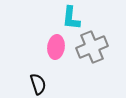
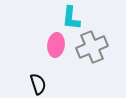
pink ellipse: moved 2 px up
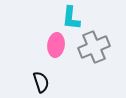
gray cross: moved 2 px right
black semicircle: moved 3 px right, 2 px up
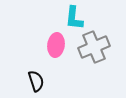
cyan L-shape: moved 3 px right
black semicircle: moved 5 px left, 1 px up
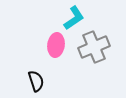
cyan L-shape: rotated 130 degrees counterclockwise
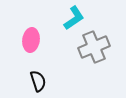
pink ellipse: moved 25 px left, 5 px up
black semicircle: moved 2 px right
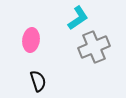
cyan L-shape: moved 4 px right
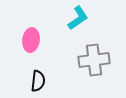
gray cross: moved 13 px down; rotated 16 degrees clockwise
black semicircle: rotated 25 degrees clockwise
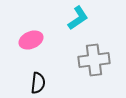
pink ellipse: rotated 60 degrees clockwise
black semicircle: moved 2 px down
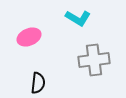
cyan L-shape: rotated 65 degrees clockwise
pink ellipse: moved 2 px left, 3 px up
